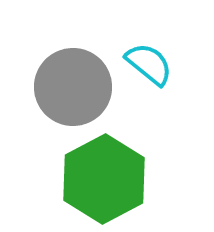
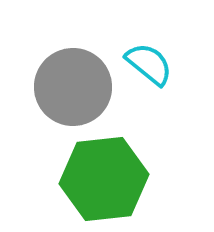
green hexagon: rotated 22 degrees clockwise
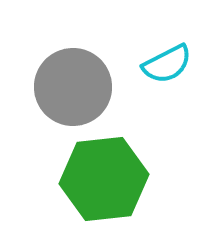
cyan semicircle: moved 18 px right; rotated 114 degrees clockwise
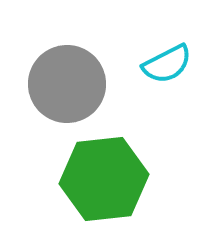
gray circle: moved 6 px left, 3 px up
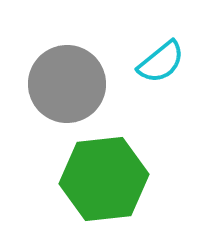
cyan semicircle: moved 6 px left, 2 px up; rotated 12 degrees counterclockwise
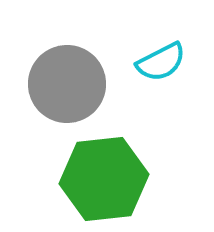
cyan semicircle: rotated 12 degrees clockwise
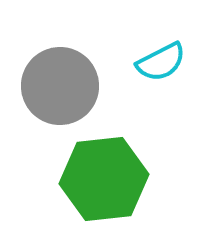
gray circle: moved 7 px left, 2 px down
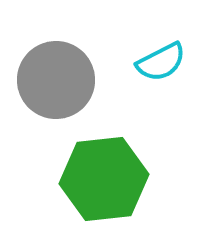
gray circle: moved 4 px left, 6 px up
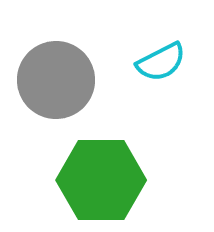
green hexagon: moved 3 px left, 1 px down; rotated 6 degrees clockwise
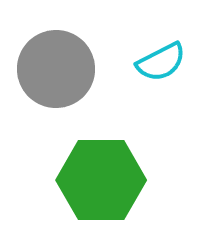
gray circle: moved 11 px up
